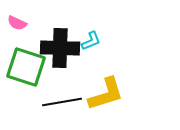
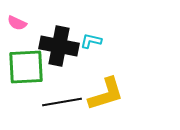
cyan L-shape: rotated 145 degrees counterclockwise
black cross: moved 1 px left, 2 px up; rotated 9 degrees clockwise
green square: rotated 21 degrees counterclockwise
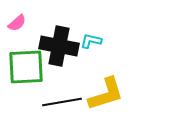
pink semicircle: rotated 66 degrees counterclockwise
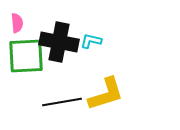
pink semicircle: rotated 54 degrees counterclockwise
black cross: moved 4 px up
green square: moved 11 px up
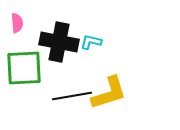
cyan L-shape: moved 1 px down
green square: moved 2 px left, 12 px down
yellow L-shape: moved 3 px right, 1 px up
black line: moved 10 px right, 6 px up
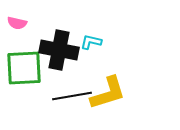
pink semicircle: rotated 108 degrees clockwise
black cross: moved 8 px down
yellow L-shape: moved 1 px left
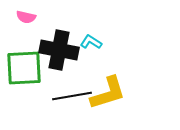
pink semicircle: moved 9 px right, 6 px up
cyan L-shape: rotated 20 degrees clockwise
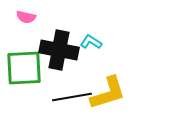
black line: moved 1 px down
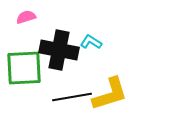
pink semicircle: rotated 150 degrees clockwise
yellow L-shape: moved 2 px right, 1 px down
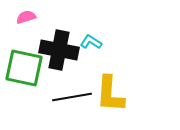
green square: rotated 15 degrees clockwise
yellow L-shape: rotated 111 degrees clockwise
